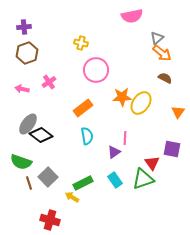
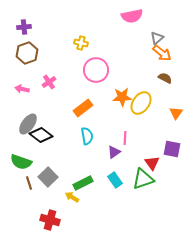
orange triangle: moved 2 px left, 1 px down
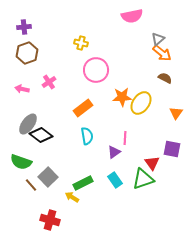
gray triangle: moved 1 px right, 1 px down
brown line: moved 2 px right, 2 px down; rotated 24 degrees counterclockwise
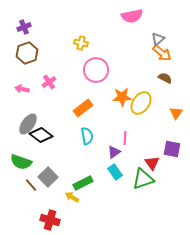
purple cross: rotated 16 degrees counterclockwise
cyan rectangle: moved 8 px up
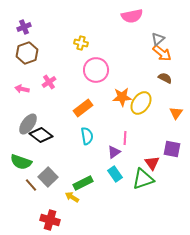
cyan rectangle: moved 2 px down
